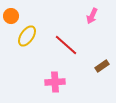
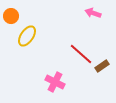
pink arrow: moved 1 px right, 3 px up; rotated 84 degrees clockwise
red line: moved 15 px right, 9 px down
pink cross: rotated 30 degrees clockwise
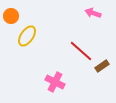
red line: moved 3 px up
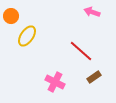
pink arrow: moved 1 px left, 1 px up
brown rectangle: moved 8 px left, 11 px down
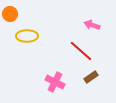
pink arrow: moved 13 px down
orange circle: moved 1 px left, 2 px up
yellow ellipse: rotated 55 degrees clockwise
brown rectangle: moved 3 px left
